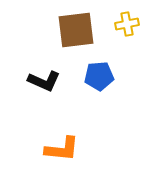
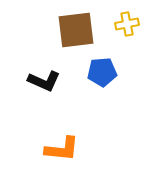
blue pentagon: moved 3 px right, 4 px up
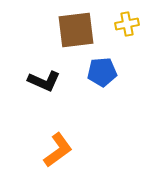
orange L-shape: moved 4 px left, 1 px down; rotated 42 degrees counterclockwise
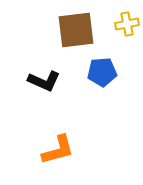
orange L-shape: rotated 21 degrees clockwise
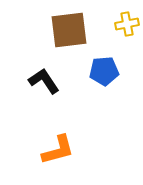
brown square: moved 7 px left
blue pentagon: moved 2 px right, 1 px up
black L-shape: rotated 148 degrees counterclockwise
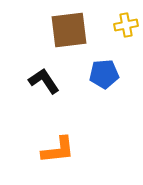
yellow cross: moved 1 px left, 1 px down
blue pentagon: moved 3 px down
orange L-shape: rotated 9 degrees clockwise
